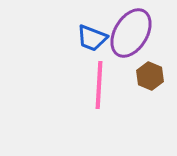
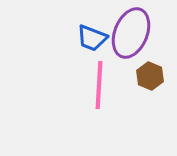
purple ellipse: rotated 9 degrees counterclockwise
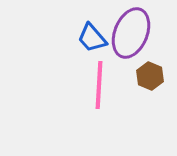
blue trapezoid: rotated 28 degrees clockwise
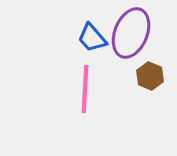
pink line: moved 14 px left, 4 px down
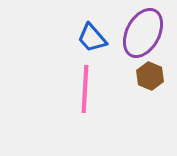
purple ellipse: moved 12 px right; rotated 6 degrees clockwise
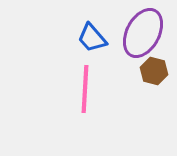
brown hexagon: moved 4 px right, 5 px up; rotated 8 degrees counterclockwise
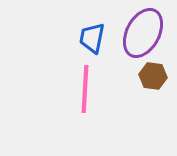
blue trapezoid: rotated 52 degrees clockwise
brown hexagon: moved 1 px left, 5 px down; rotated 8 degrees counterclockwise
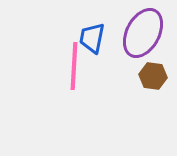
pink line: moved 11 px left, 23 px up
